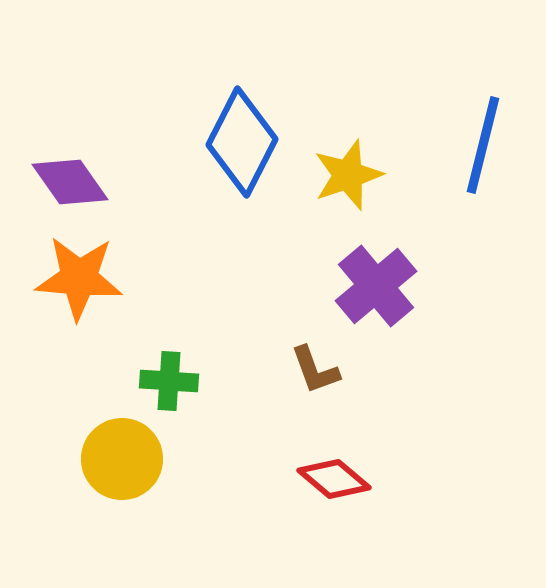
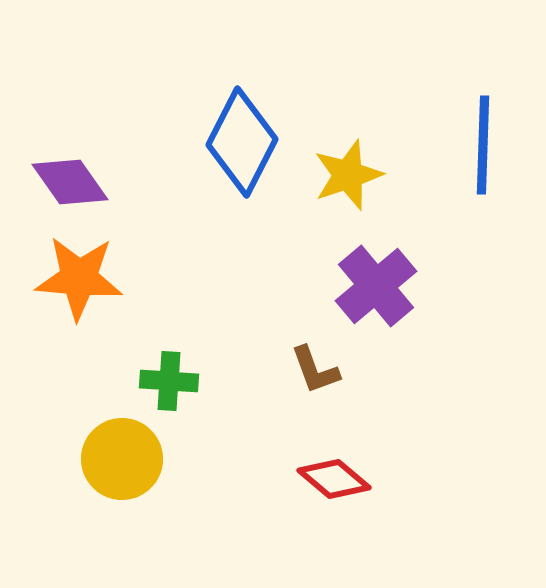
blue line: rotated 12 degrees counterclockwise
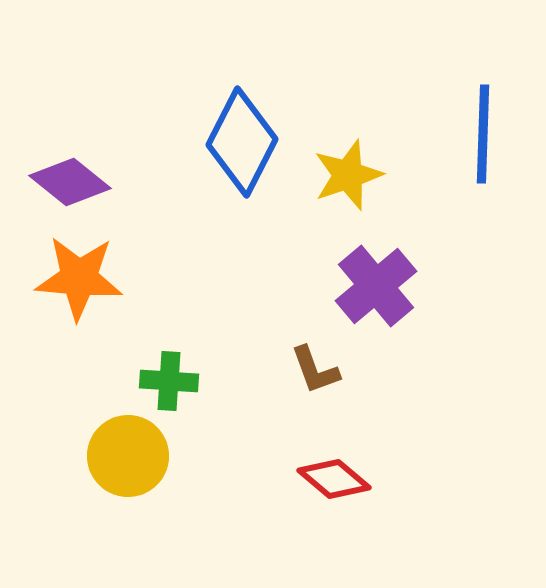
blue line: moved 11 px up
purple diamond: rotated 16 degrees counterclockwise
yellow circle: moved 6 px right, 3 px up
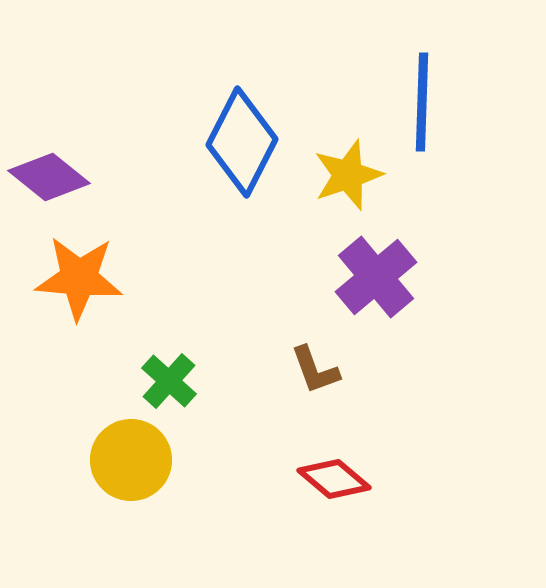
blue line: moved 61 px left, 32 px up
purple diamond: moved 21 px left, 5 px up
purple cross: moved 9 px up
green cross: rotated 38 degrees clockwise
yellow circle: moved 3 px right, 4 px down
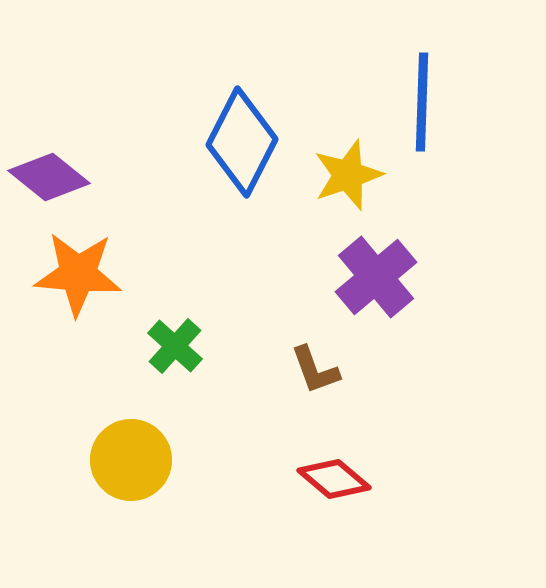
orange star: moved 1 px left, 4 px up
green cross: moved 6 px right, 35 px up
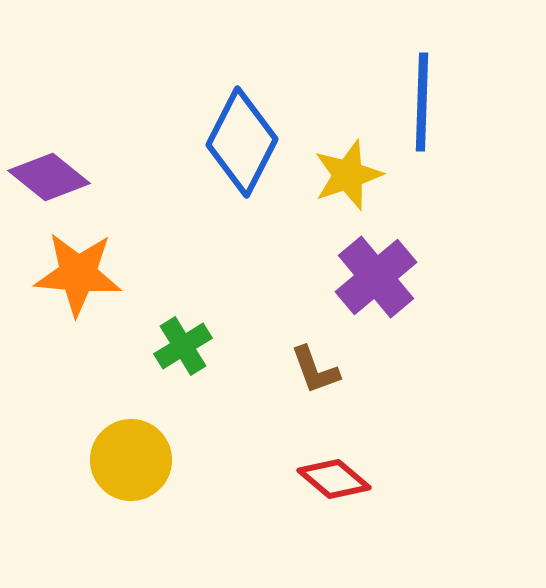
green cross: moved 8 px right; rotated 16 degrees clockwise
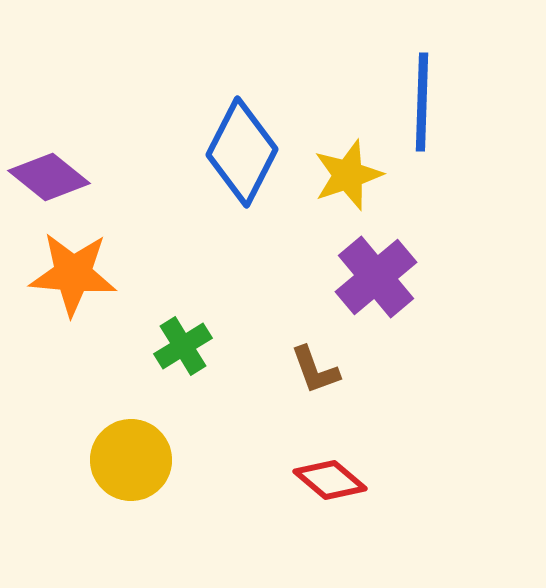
blue diamond: moved 10 px down
orange star: moved 5 px left
red diamond: moved 4 px left, 1 px down
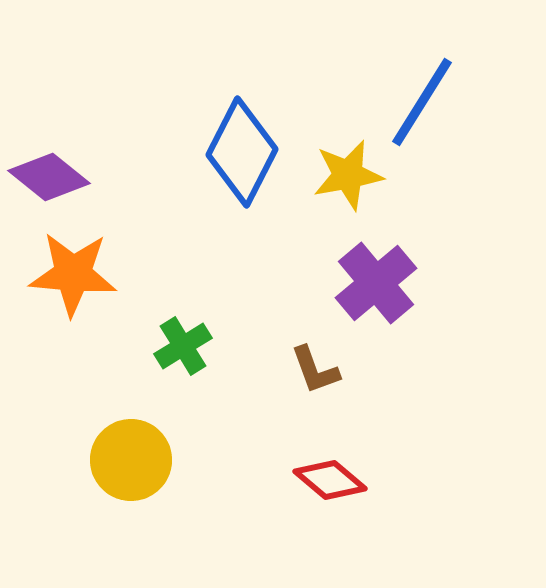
blue line: rotated 30 degrees clockwise
yellow star: rotated 8 degrees clockwise
purple cross: moved 6 px down
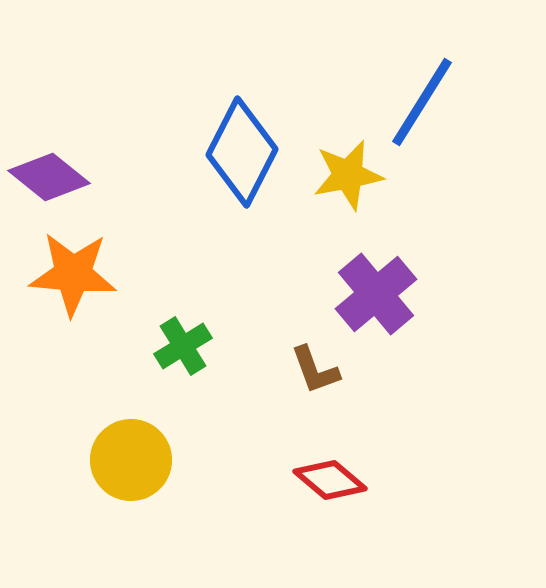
purple cross: moved 11 px down
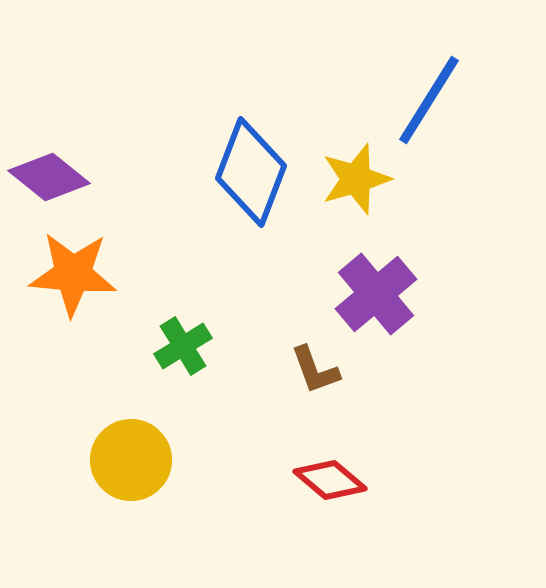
blue line: moved 7 px right, 2 px up
blue diamond: moved 9 px right, 20 px down; rotated 6 degrees counterclockwise
yellow star: moved 8 px right, 4 px down; rotated 6 degrees counterclockwise
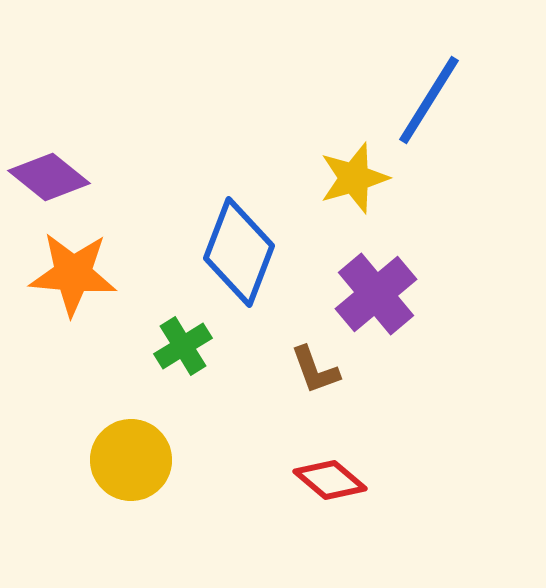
blue diamond: moved 12 px left, 80 px down
yellow star: moved 2 px left, 1 px up
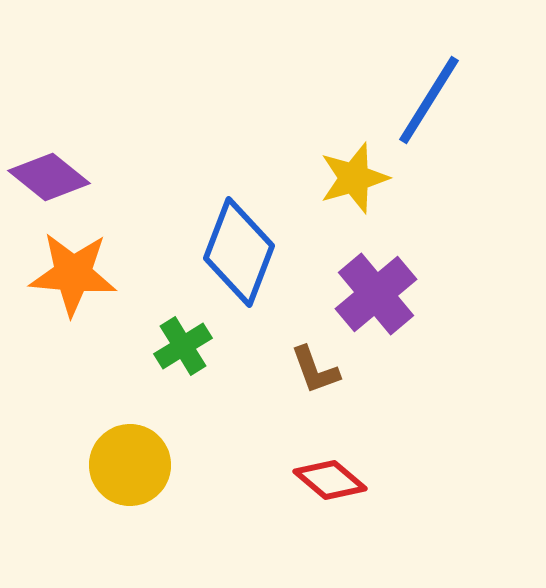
yellow circle: moved 1 px left, 5 px down
